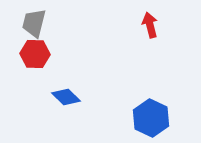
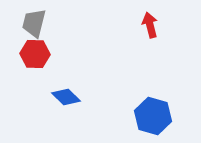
blue hexagon: moved 2 px right, 2 px up; rotated 9 degrees counterclockwise
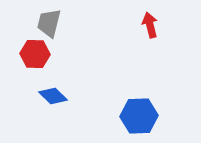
gray trapezoid: moved 15 px right
blue diamond: moved 13 px left, 1 px up
blue hexagon: moved 14 px left; rotated 18 degrees counterclockwise
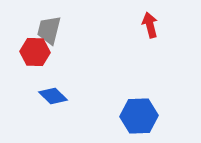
gray trapezoid: moved 7 px down
red hexagon: moved 2 px up
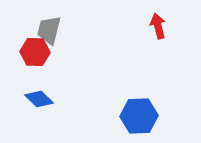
red arrow: moved 8 px right, 1 px down
blue diamond: moved 14 px left, 3 px down
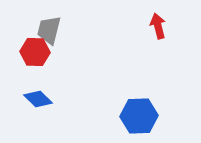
blue diamond: moved 1 px left
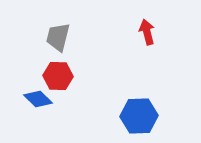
red arrow: moved 11 px left, 6 px down
gray trapezoid: moved 9 px right, 7 px down
red hexagon: moved 23 px right, 24 px down
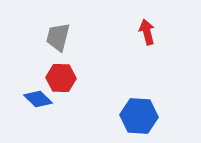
red hexagon: moved 3 px right, 2 px down
blue hexagon: rotated 6 degrees clockwise
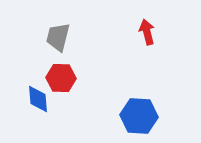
blue diamond: rotated 40 degrees clockwise
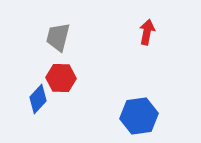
red arrow: rotated 25 degrees clockwise
blue diamond: rotated 48 degrees clockwise
blue hexagon: rotated 12 degrees counterclockwise
